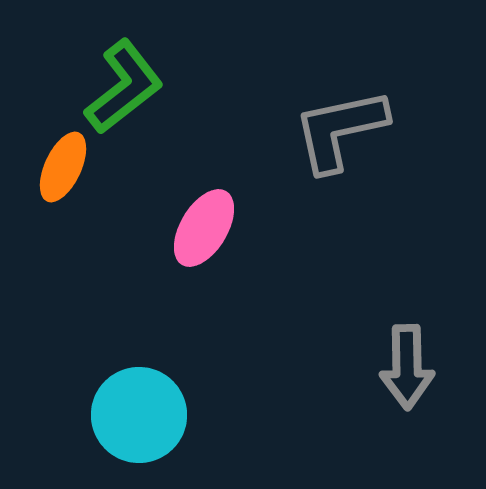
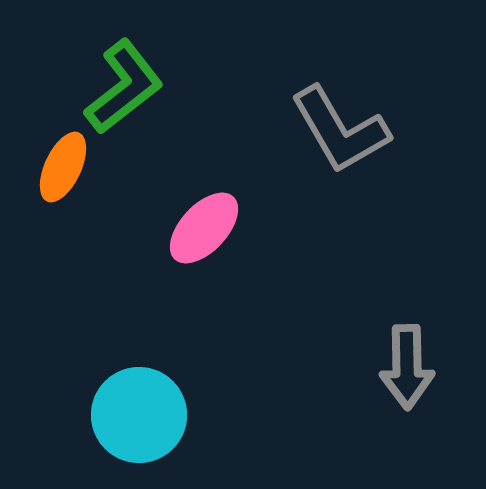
gray L-shape: rotated 108 degrees counterclockwise
pink ellipse: rotated 12 degrees clockwise
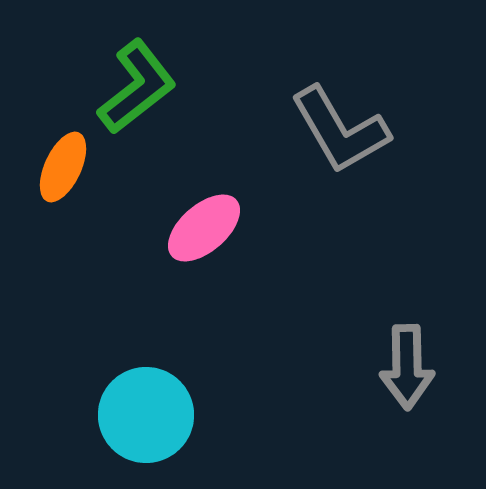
green L-shape: moved 13 px right
pink ellipse: rotated 6 degrees clockwise
cyan circle: moved 7 px right
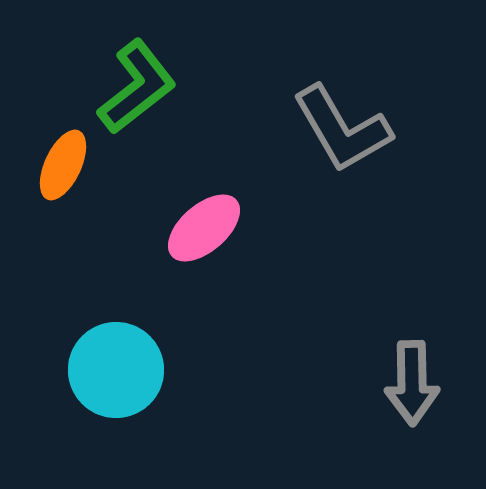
gray L-shape: moved 2 px right, 1 px up
orange ellipse: moved 2 px up
gray arrow: moved 5 px right, 16 px down
cyan circle: moved 30 px left, 45 px up
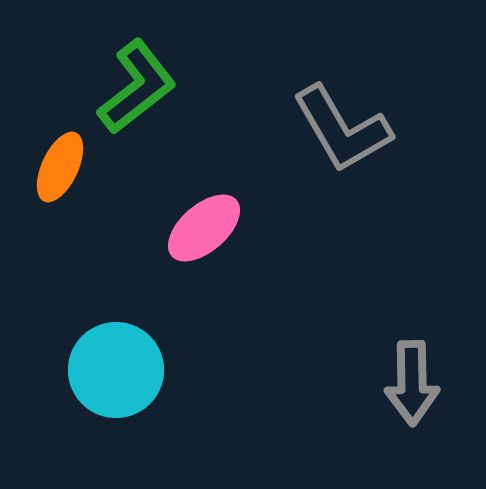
orange ellipse: moved 3 px left, 2 px down
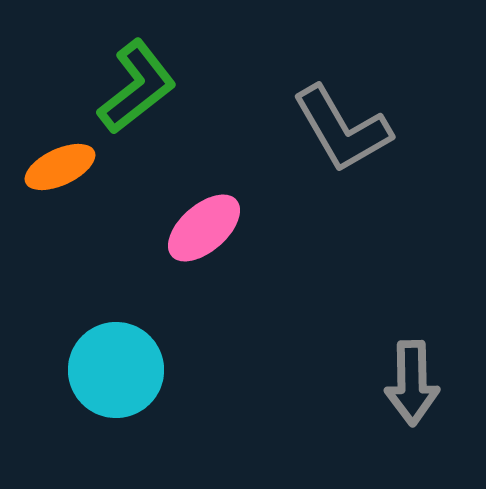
orange ellipse: rotated 40 degrees clockwise
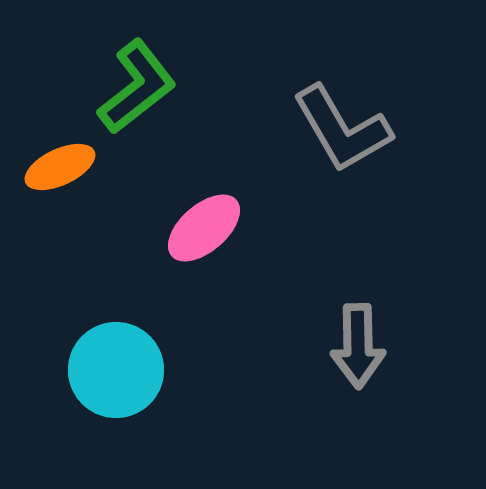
gray arrow: moved 54 px left, 37 px up
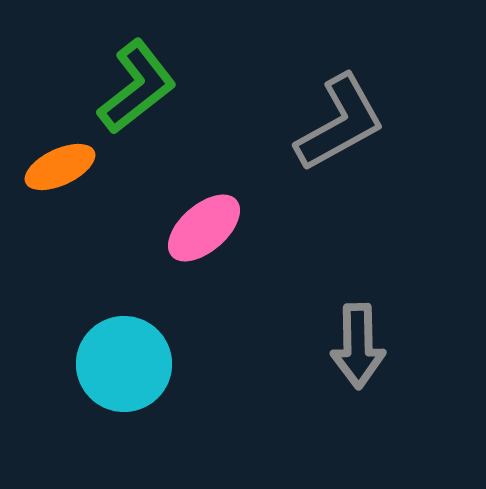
gray L-shape: moved 2 px left, 6 px up; rotated 89 degrees counterclockwise
cyan circle: moved 8 px right, 6 px up
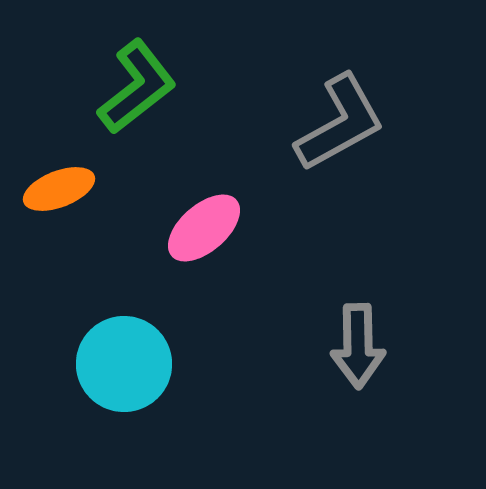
orange ellipse: moved 1 px left, 22 px down; rotated 4 degrees clockwise
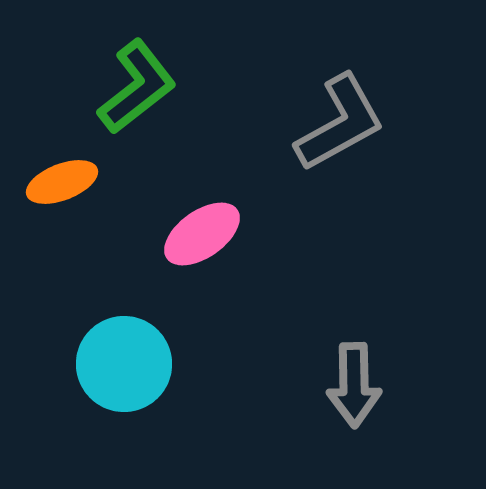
orange ellipse: moved 3 px right, 7 px up
pink ellipse: moved 2 px left, 6 px down; rotated 6 degrees clockwise
gray arrow: moved 4 px left, 39 px down
